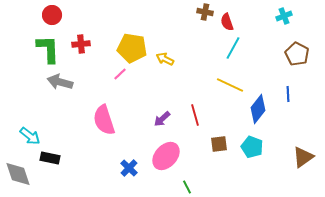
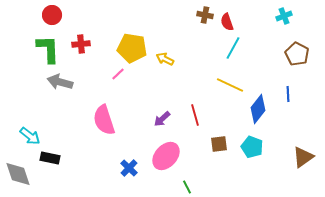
brown cross: moved 3 px down
pink line: moved 2 px left
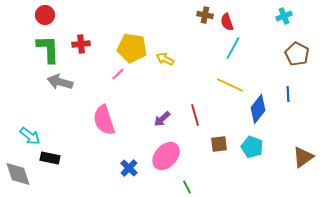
red circle: moved 7 px left
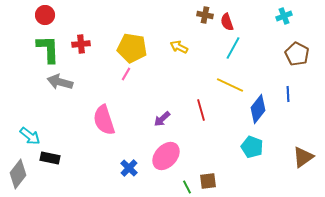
yellow arrow: moved 14 px right, 12 px up
pink line: moved 8 px right; rotated 16 degrees counterclockwise
red line: moved 6 px right, 5 px up
brown square: moved 11 px left, 37 px down
gray diamond: rotated 56 degrees clockwise
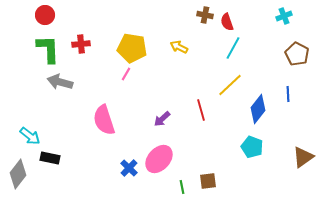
yellow line: rotated 68 degrees counterclockwise
pink ellipse: moved 7 px left, 3 px down
green line: moved 5 px left; rotated 16 degrees clockwise
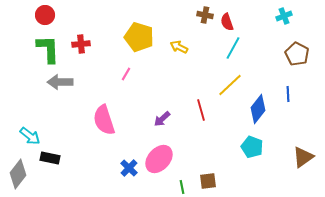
yellow pentagon: moved 7 px right, 11 px up; rotated 8 degrees clockwise
gray arrow: rotated 15 degrees counterclockwise
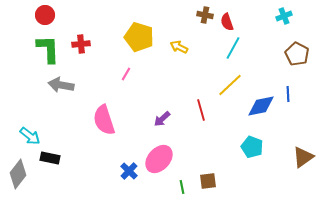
gray arrow: moved 1 px right, 3 px down; rotated 10 degrees clockwise
blue diamond: moved 3 px right, 3 px up; rotated 40 degrees clockwise
blue cross: moved 3 px down
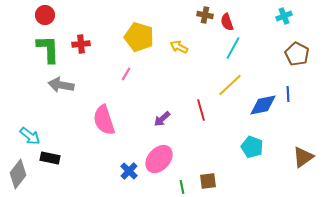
blue diamond: moved 2 px right, 1 px up
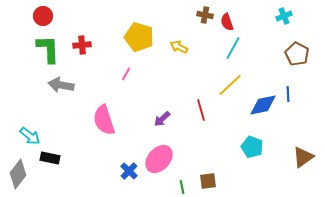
red circle: moved 2 px left, 1 px down
red cross: moved 1 px right, 1 px down
